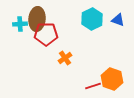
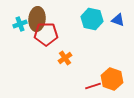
cyan hexagon: rotated 20 degrees counterclockwise
cyan cross: rotated 16 degrees counterclockwise
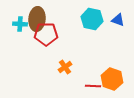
cyan cross: rotated 24 degrees clockwise
orange cross: moved 9 px down
red line: rotated 21 degrees clockwise
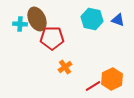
brown ellipse: rotated 30 degrees counterclockwise
red pentagon: moved 6 px right, 4 px down
orange hexagon: rotated 15 degrees clockwise
red line: rotated 35 degrees counterclockwise
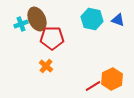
cyan cross: moved 1 px right; rotated 24 degrees counterclockwise
orange cross: moved 19 px left, 1 px up; rotated 16 degrees counterclockwise
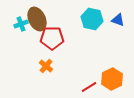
red line: moved 4 px left, 1 px down
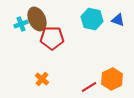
orange cross: moved 4 px left, 13 px down
